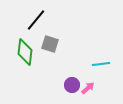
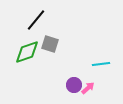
green diamond: moved 2 px right; rotated 64 degrees clockwise
purple circle: moved 2 px right
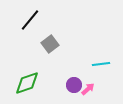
black line: moved 6 px left
gray square: rotated 36 degrees clockwise
green diamond: moved 31 px down
pink arrow: moved 1 px down
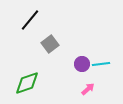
purple circle: moved 8 px right, 21 px up
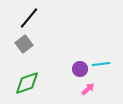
black line: moved 1 px left, 2 px up
gray square: moved 26 px left
purple circle: moved 2 px left, 5 px down
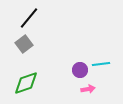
purple circle: moved 1 px down
green diamond: moved 1 px left
pink arrow: rotated 32 degrees clockwise
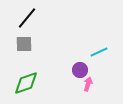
black line: moved 2 px left
gray square: rotated 36 degrees clockwise
cyan line: moved 2 px left, 12 px up; rotated 18 degrees counterclockwise
pink arrow: moved 5 px up; rotated 64 degrees counterclockwise
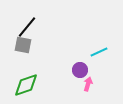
black line: moved 9 px down
gray square: moved 1 px left, 1 px down; rotated 12 degrees clockwise
green diamond: moved 2 px down
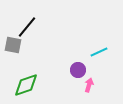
gray square: moved 10 px left
purple circle: moved 2 px left
pink arrow: moved 1 px right, 1 px down
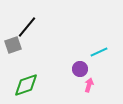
gray square: rotated 30 degrees counterclockwise
purple circle: moved 2 px right, 1 px up
